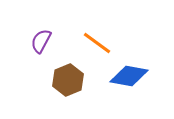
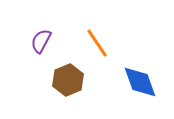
orange line: rotated 20 degrees clockwise
blue diamond: moved 11 px right, 6 px down; rotated 60 degrees clockwise
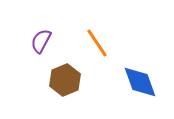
brown hexagon: moved 3 px left
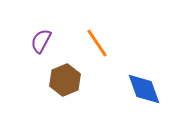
blue diamond: moved 4 px right, 7 px down
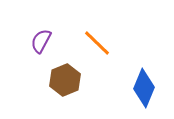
orange line: rotated 12 degrees counterclockwise
blue diamond: moved 1 px up; rotated 42 degrees clockwise
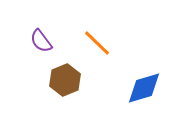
purple semicircle: rotated 65 degrees counterclockwise
blue diamond: rotated 51 degrees clockwise
